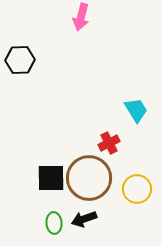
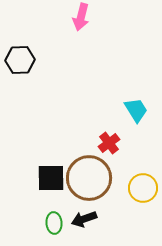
red cross: rotated 10 degrees counterclockwise
yellow circle: moved 6 px right, 1 px up
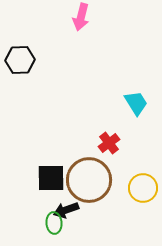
cyan trapezoid: moved 7 px up
brown circle: moved 2 px down
black arrow: moved 18 px left, 9 px up
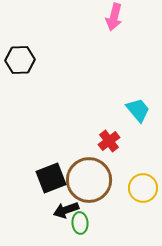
pink arrow: moved 33 px right
cyan trapezoid: moved 2 px right, 7 px down; rotated 8 degrees counterclockwise
red cross: moved 2 px up
black square: rotated 20 degrees counterclockwise
green ellipse: moved 26 px right
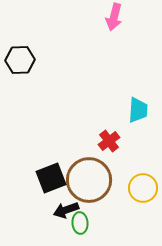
cyan trapezoid: rotated 44 degrees clockwise
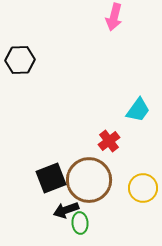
cyan trapezoid: rotated 32 degrees clockwise
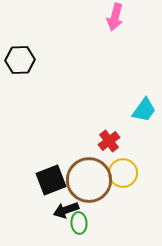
pink arrow: moved 1 px right
cyan trapezoid: moved 6 px right
black square: moved 2 px down
yellow circle: moved 20 px left, 15 px up
green ellipse: moved 1 px left
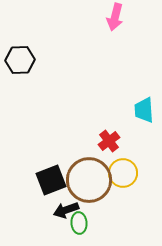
cyan trapezoid: rotated 140 degrees clockwise
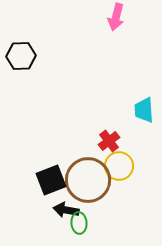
pink arrow: moved 1 px right
black hexagon: moved 1 px right, 4 px up
yellow circle: moved 4 px left, 7 px up
brown circle: moved 1 px left
black arrow: rotated 30 degrees clockwise
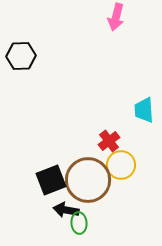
yellow circle: moved 2 px right, 1 px up
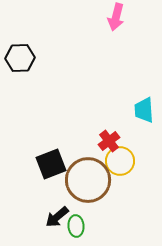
black hexagon: moved 1 px left, 2 px down
yellow circle: moved 1 px left, 4 px up
black square: moved 16 px up
black arrow: moved 9 px left, 7 px down; rotated 50 degrees counterclockwise
green ellipse: moved 3 px left, 3 px down
